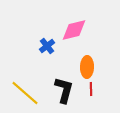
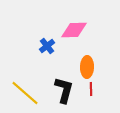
pink diamond: rotated 12 degrees clockwise
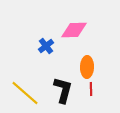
blue cross: moved 1 px left
black L-shape: moved 1 px left
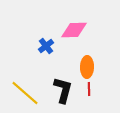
red line: moved 2 px left
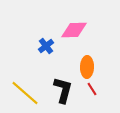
red line: moved 3 px right; rotated 32 degrees counterclockwise
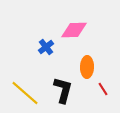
blue cross: moved 1 px down
red line: moved 11 px right
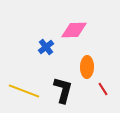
yellow line: moved 1 px left, 2 px up; rotated 20 degrees counterclockwise
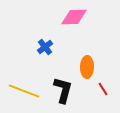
pink diamond: moved 13 px up
blue cross: moved 1 px left
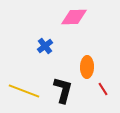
blue cross: moved 1 px up
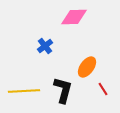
orange ellipse: rotated 35 degrees clockwise
yellow line: rotated 24 degrees counterclockwise
